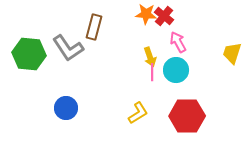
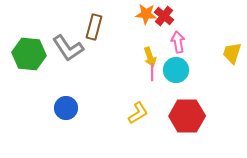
pink arrow: rotated 20 degrees clockwise
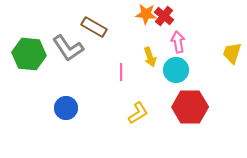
brown rectangle: rotated 75 degrees counterclockwise
pink line: moved 31 px left
red hexagon: moved 3 px right, 9 px up
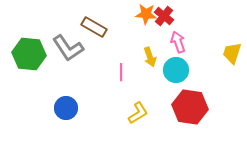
pink arrow: rotated 10 degrees counterclockwise
red hexagon: rotated 8 degrees clockwise
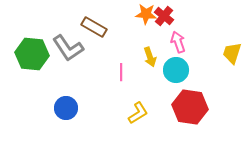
green hexagon: moved 3 px right
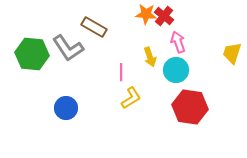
yellow L-shape: moved 7 px left, 15 px up
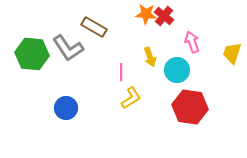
pink arrow: moved 14 px right
cyan circle: moved 1 px right
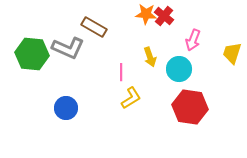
pink arrow: moved 1 px right, 2 px up; rotated 140 degrees counterclockwise
gray L-shape: rotated 32 degrees counterclockwise
cyan circle: moved 2 px right, 1 px up
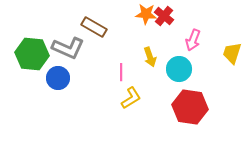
blue circle: moved 8 px left, 30 px up
